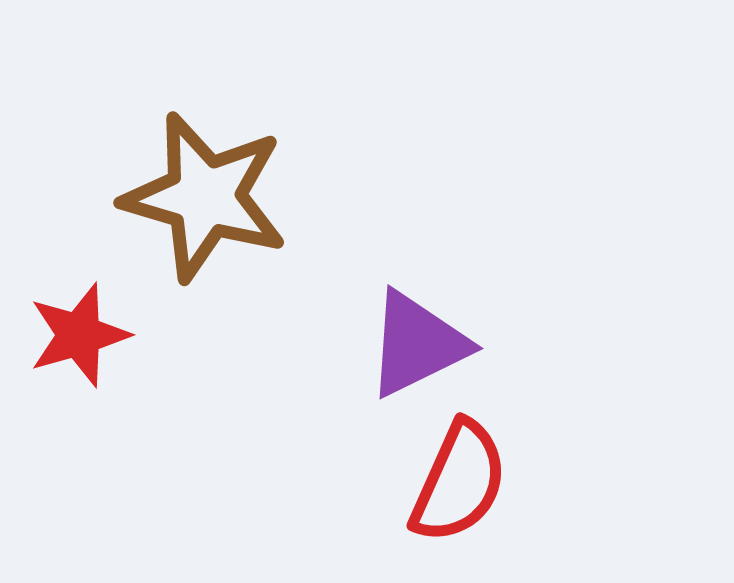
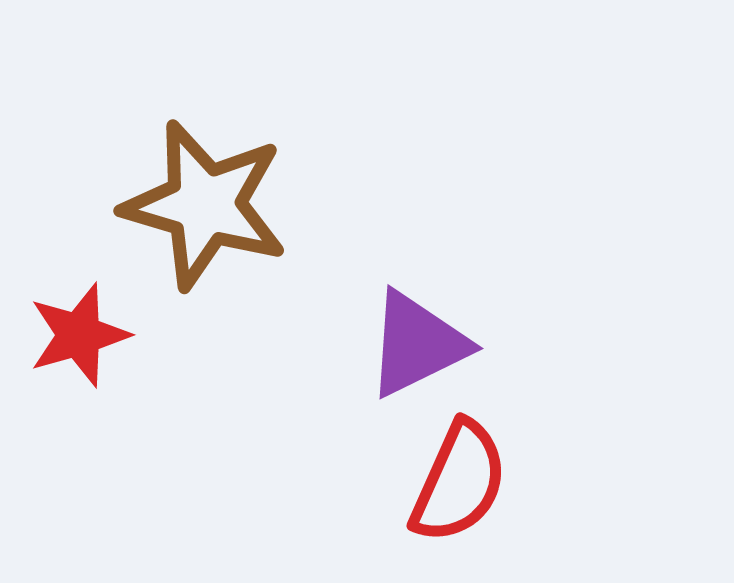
brown star: moved 8 px down
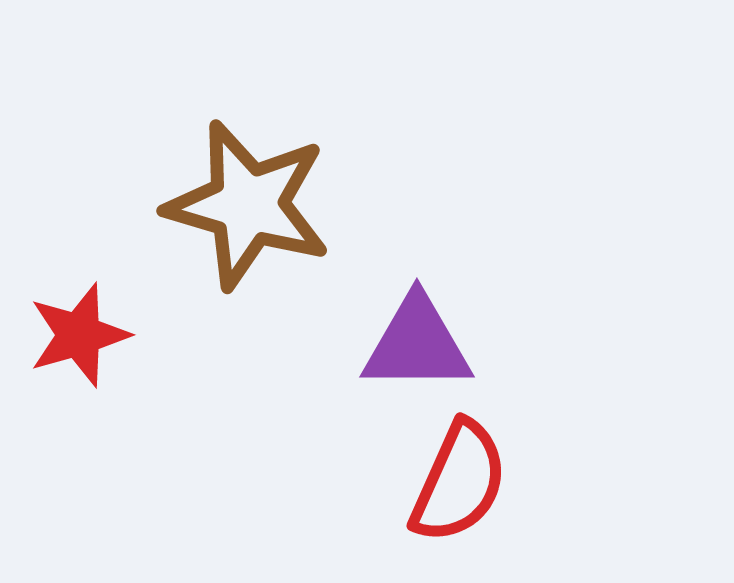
brown star: moved 43 px right
purple triangle: rotated 26 degrees clockwise
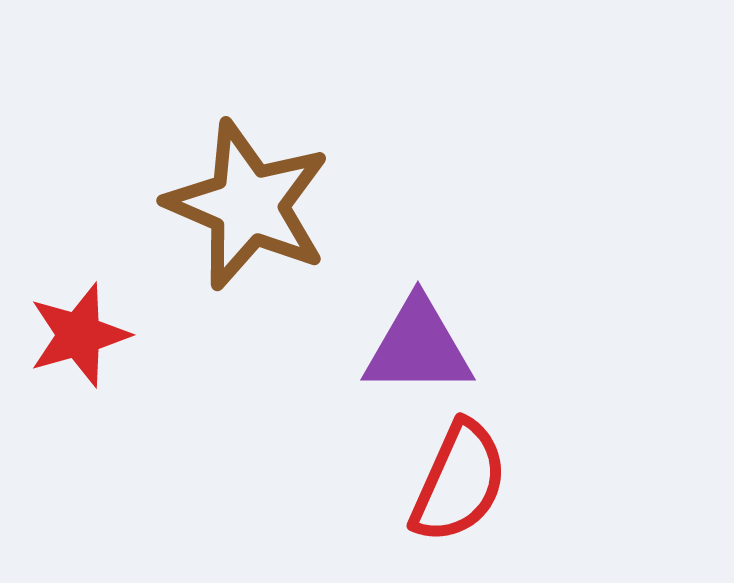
brown star: rotated 7 degrees clockwise
purple triangle: moved 1 px right, 3 px down
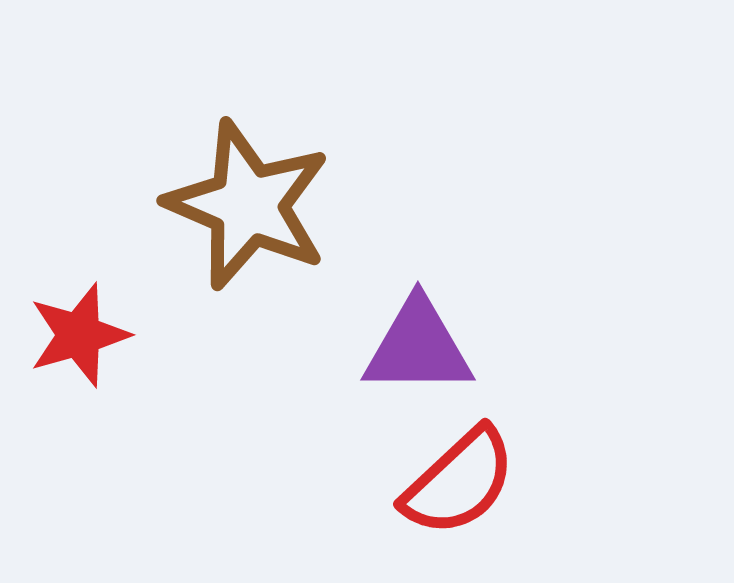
red semicircle: rotated 23 degrees clockwise
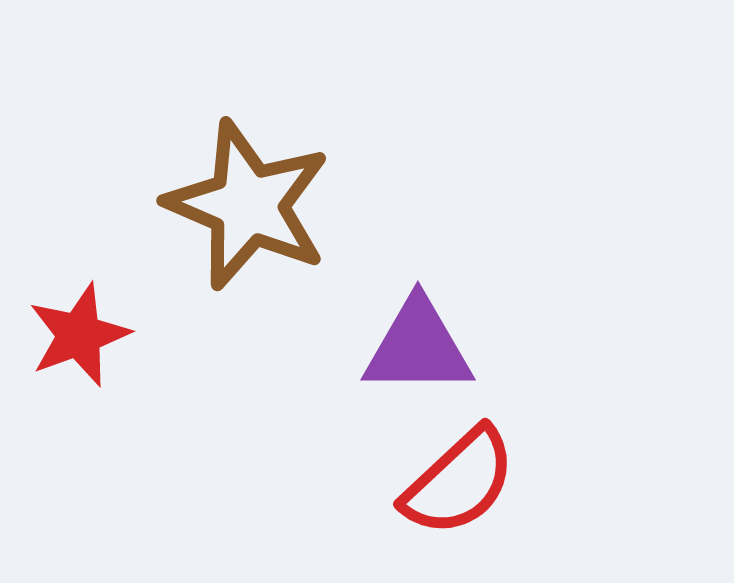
red star: rotated 4 degrees counterclockwise
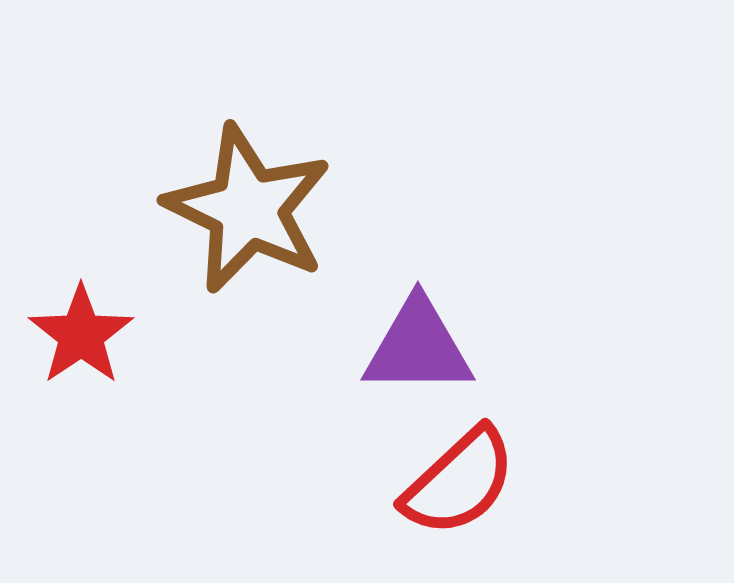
brown star: moved 4 px down; rotated 3 degrees clockwise
red star: moved 2 px right; rotated 14 degrees counterclockwise
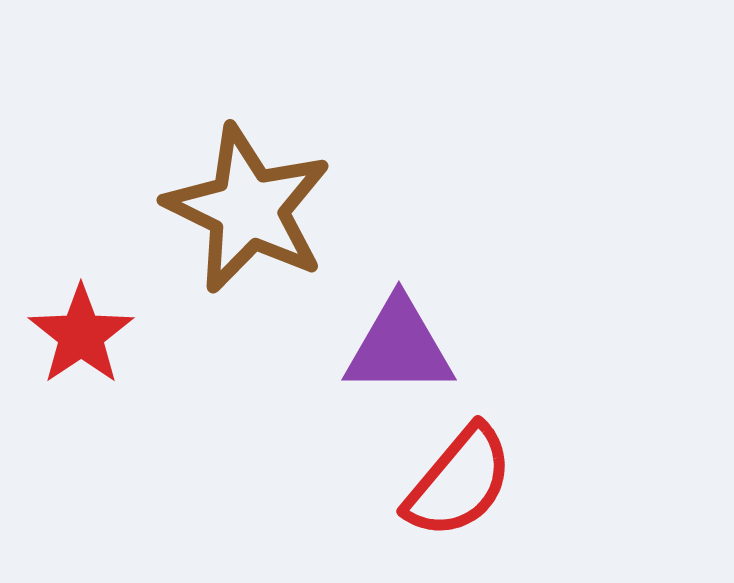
purple triangle: moved 19 px left
red semicircle: rotated 7 degrees counterclockwise
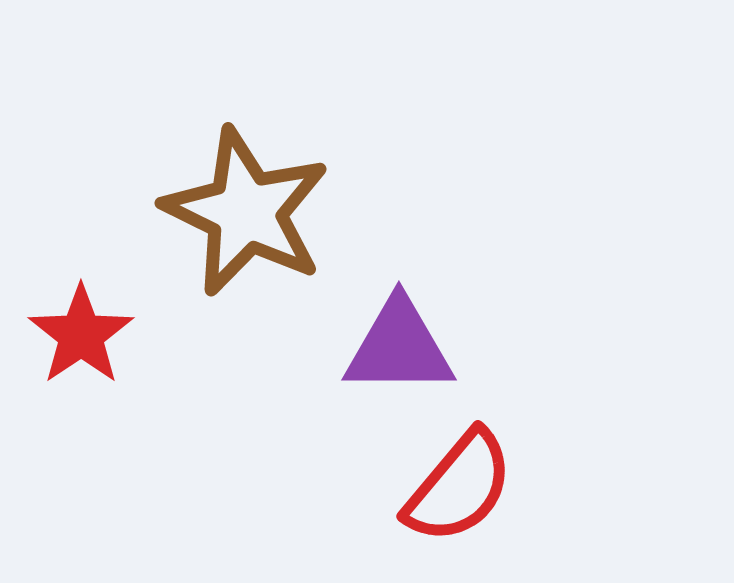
brown star: moved 2 px left, 3 px down
red semicircle: moved 5 px down
